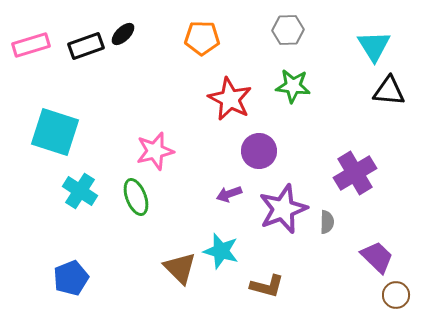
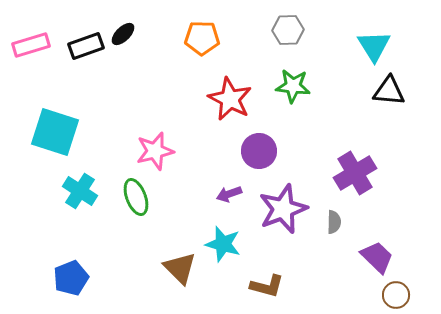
gray semicircle: moved 7 px right
cyan star: moved 2 px right, 7 px up
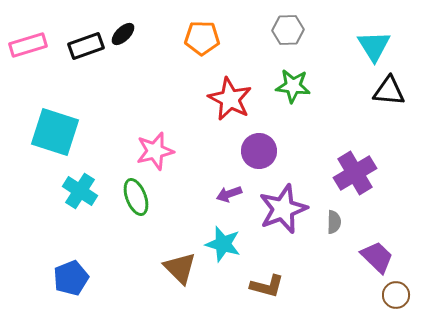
pink rectangle: moved 3 px left
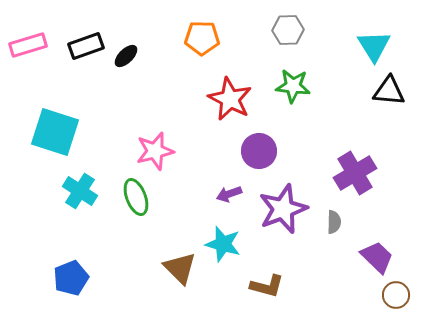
black ellipse: moved 3 px right, 22 px down
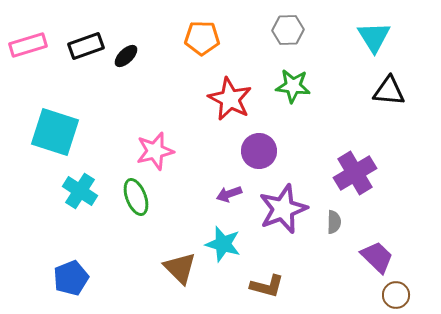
cyan triangle: moved 9 px up
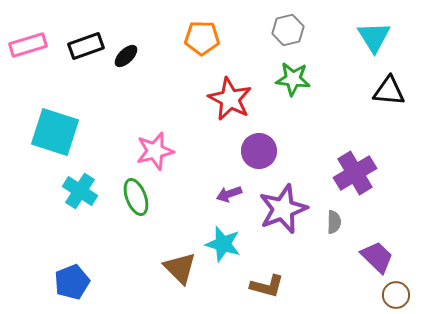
gray hexagon: rotated 12 degrees counterclockwise
green star: moved 7 px up
blue pentagon: moved 1 px right, 4 px down
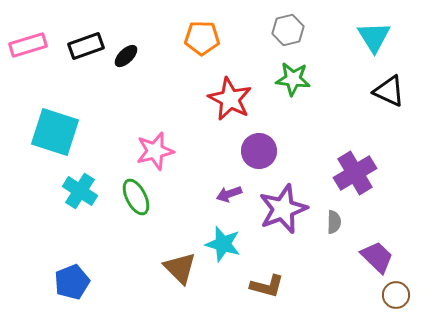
black triangle: rotated 20 degrees clockwise
green ellipse: rotated 6 degrees counterclockwise
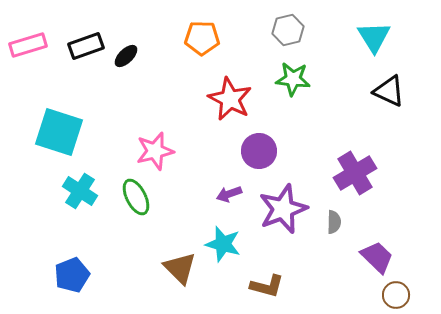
cyan square: moved 4 px right
blue pentagon: moved 7 px up
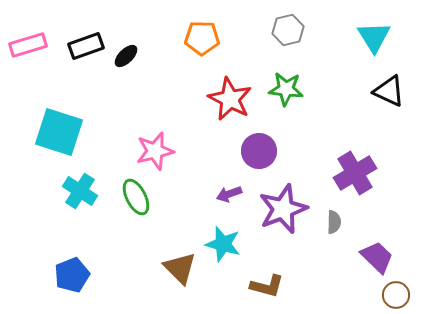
green star: moved 7 px left, 10 px down
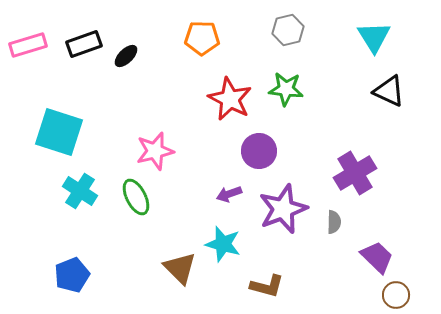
black rectangle: moved 2 px left, 2 px up
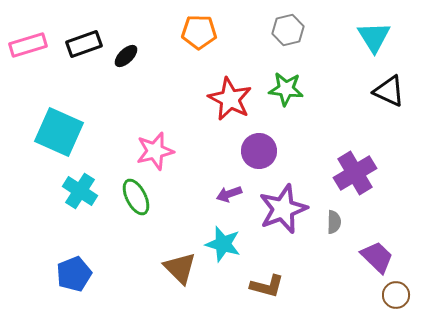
orange pentagon: moved 3 px left, 6 px up
cyan square: rotated 6 degrees clockwise
blue pentagon: moved 2 px right, 1 px up
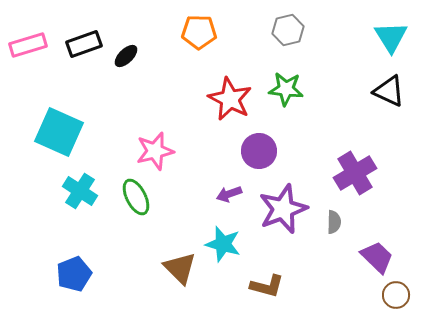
cyan triangle: moved 17 px right
